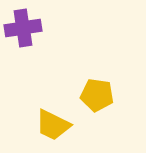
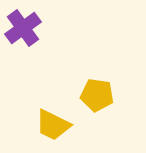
purple cross: rotated 27 degrees counterclockwise
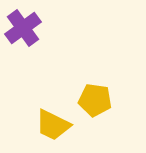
yellow pentagon: moved 2 px left, 5 px down
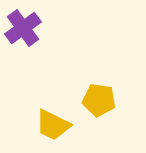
yellow pentagon: moved 4 px right
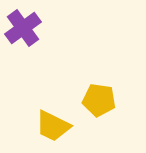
yellow trapezoid: moved 1 px down
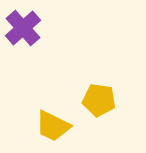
purple cross: rotated 6 degrees counterclockwise
